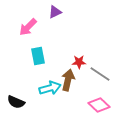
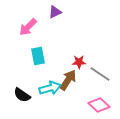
brown arrow: rotated 20 degrees clockwise
black semicircle: moved 6 px right, 7 px up; rotated 12 degrees clockwise
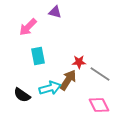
purple triangle: rotated 40 degrees clockwise
pink diamond: rotated 20 degrees clockwise
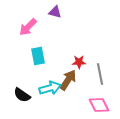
gray line: rotated 45 degrees clockwise
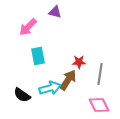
gray line: rotated 20 degrees clockwise
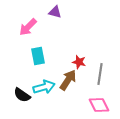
red star: rotated 16 degrees clockwise
cyan arrow: moved 6 px left, 1 px up
